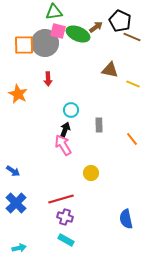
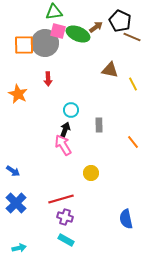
yellow line: rotated 40 degrees clockwise
orange line: moved 1 px right, 3 px down
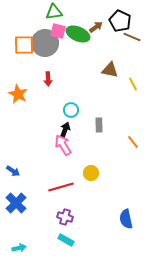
red line: moved 12 px up
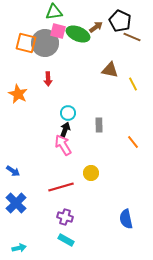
orange square: moved 2 px right, 2 px up; rotated 15 degrees clockwise
cyan circle: moved 3 px left, 3 px down
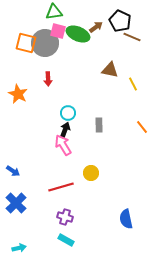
orange line: moved 9 px right, 15 px up
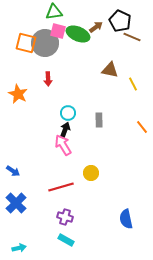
gray rectangle: moved 5 px up
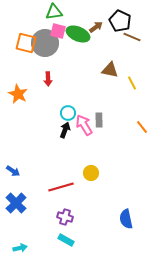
yellow line: moved 1 px left, 1 px up
pink arrow: moved 21 px right, 20 px up
cyan arrow: moved 1 px right
